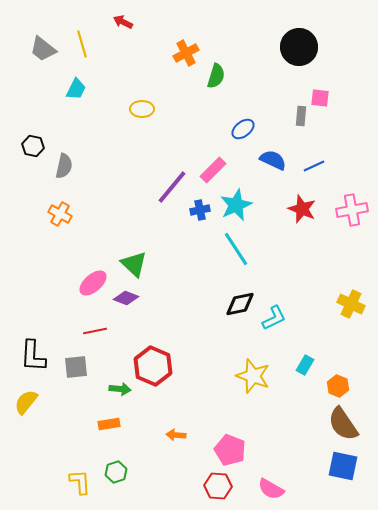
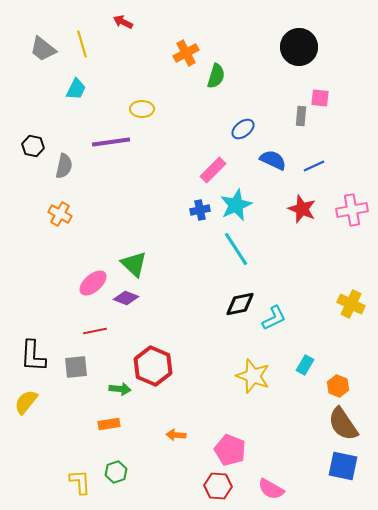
purple line at (172, 187): moved 61 px left, 45 px up; rotated 42 degrees clockwise
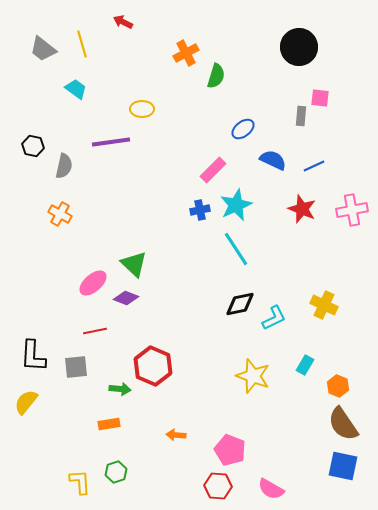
cyan trapezoid at (76, 89): rotated 80 degrees counterclockwise
yellow cross at (351, 304): moved 27 px left, 1 px down
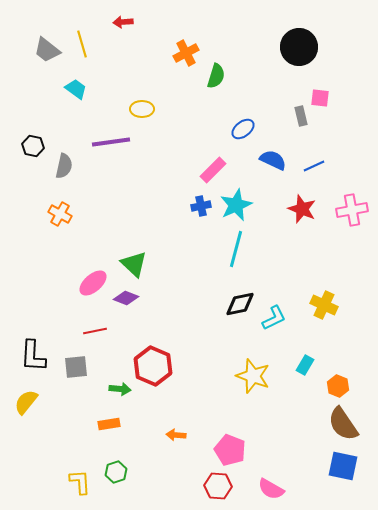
red arrow at (123, 22): rotated 30 degrees counterclockwise
gray trapezoid at (43, 49): moved 4 px right, 1 px down
gray rectangle at (301, 116): rotated 18 degrees counterclockwise
blue cross at (200, 210): moved 1 px right, 4 px up
cyan line at (236, 249): rotated 48 degrees clockwise
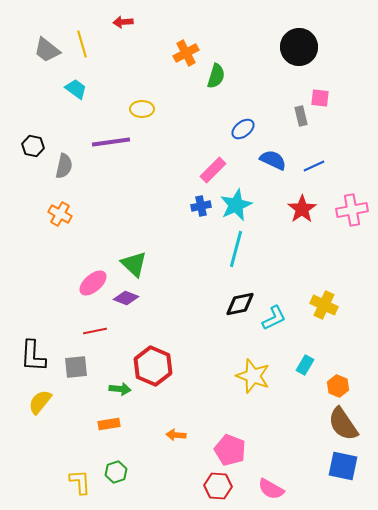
red star at (302, 209): rotated 16 degrees clockwise
yellow semicircle at (26, 402): moved 14 px right
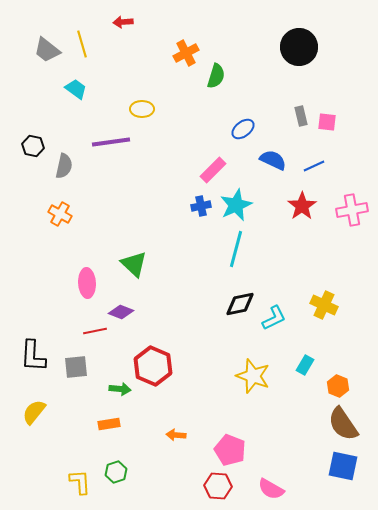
pink square at (320, 98): moved 7 px right, 24 px down
red star at (302, 209): moved 3 px up
pink ellipse at (93, 283): moved 6 px left; rotated 52 degrees counterclockwise
purple diamond at (126, 298): moved 5 px left, 14 px down
yellow semicircle at (40, 402): moved 6 px left, 10 px down
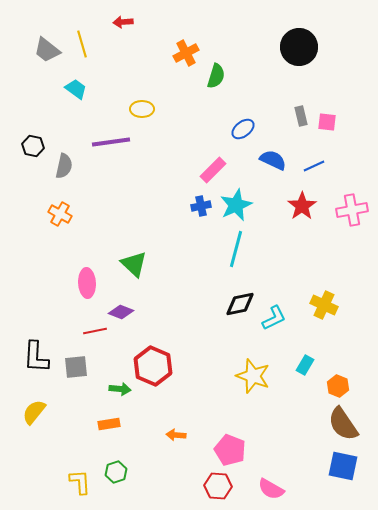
black L-shape at (33, 356): moved 3 px right, 1 px down
